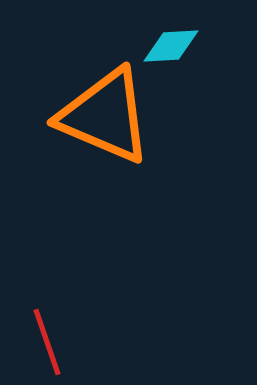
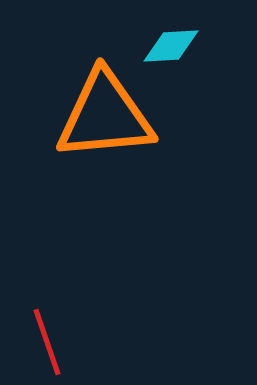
orange triangle: rotated 28 degrees counterclockwise
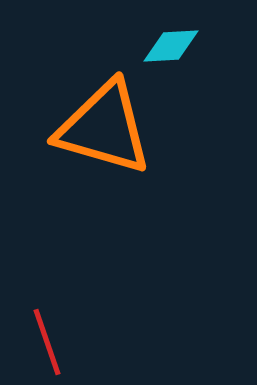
orange triangle: moved 1 px left, 12 px down; rotated 21 degrees clockwise
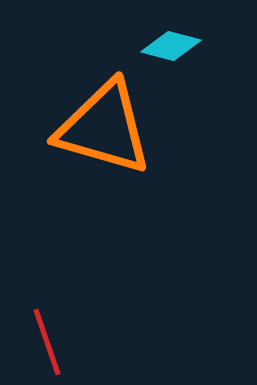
cyan diamond: rotated 18 degrees clockwise
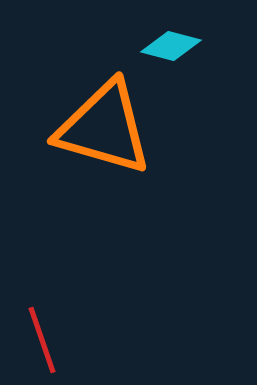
red line: moved 5 px left, 2 px up
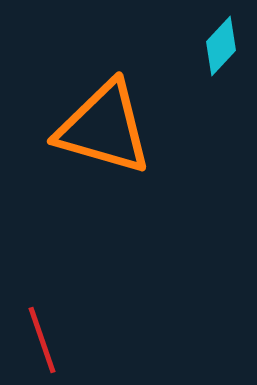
cyan diamond: moved 50 px right; rotated 62 degrees counterclockwise
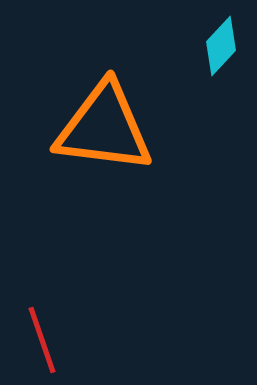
orange triangle: rotated 9 degrees counterclockwise
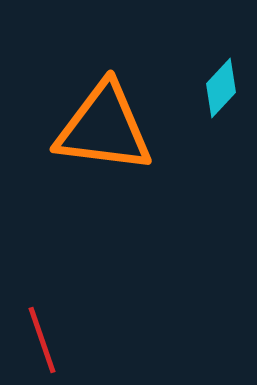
cyan diamond: moved 42 px down
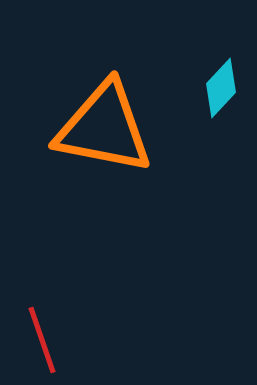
orange triangle: rotated 4 degrees clockwise
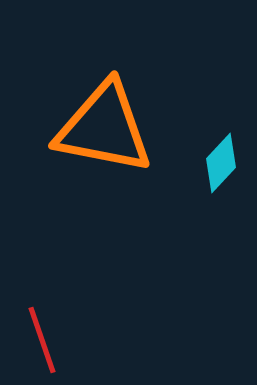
cyan diamond: moved 75 px down
